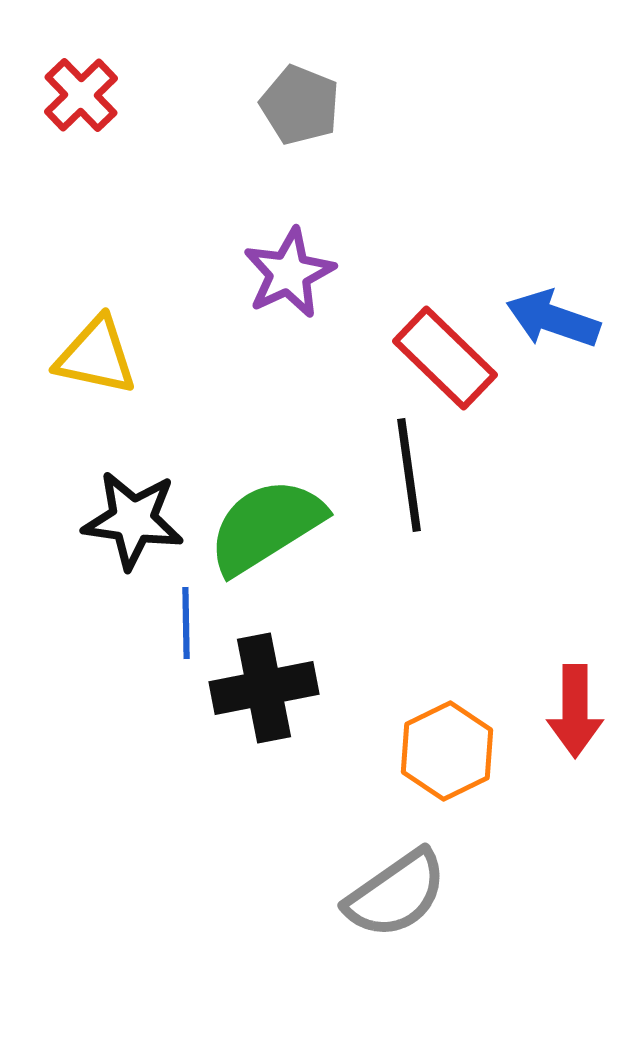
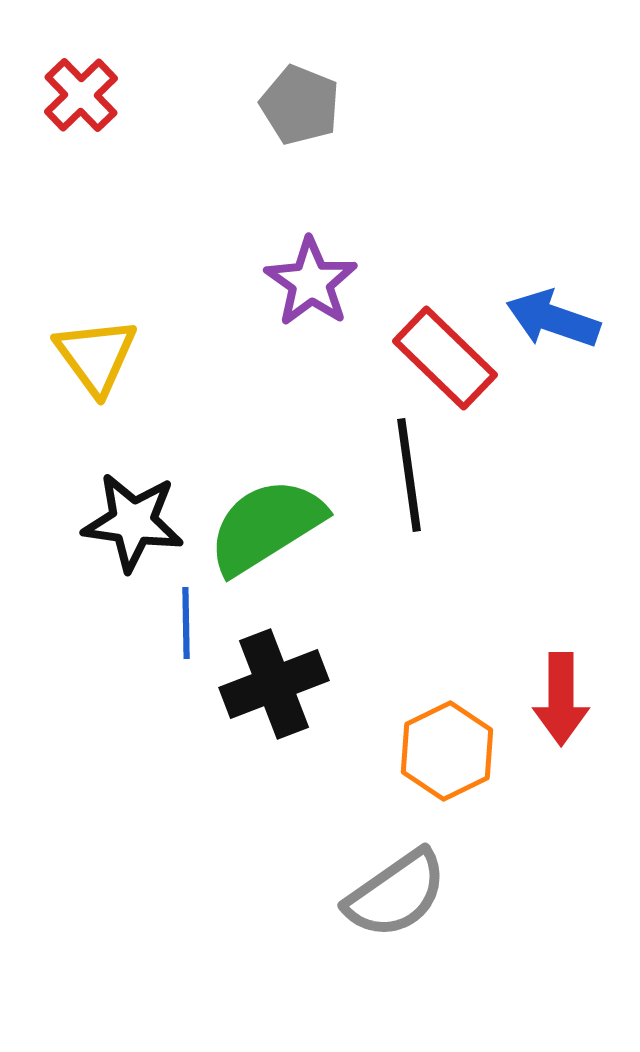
purple star: moved 22 px right, 9 px down; rotated 12 degrees counterclockwise
yellow triangle: rotated 42 degrees clockwise
black star: moved 2 px down
black cross: moved 10 px right, 4 px up; rotated 10 degrees counterclockwise
red arrow: moved 14 px left, 12 px up
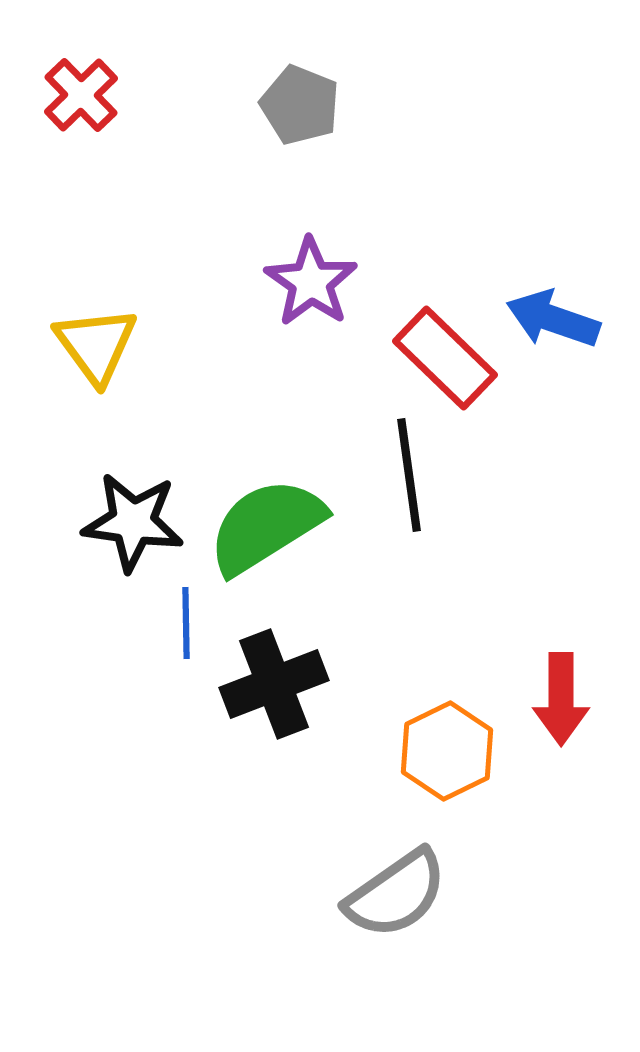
yellow triangle: moved 11 px up
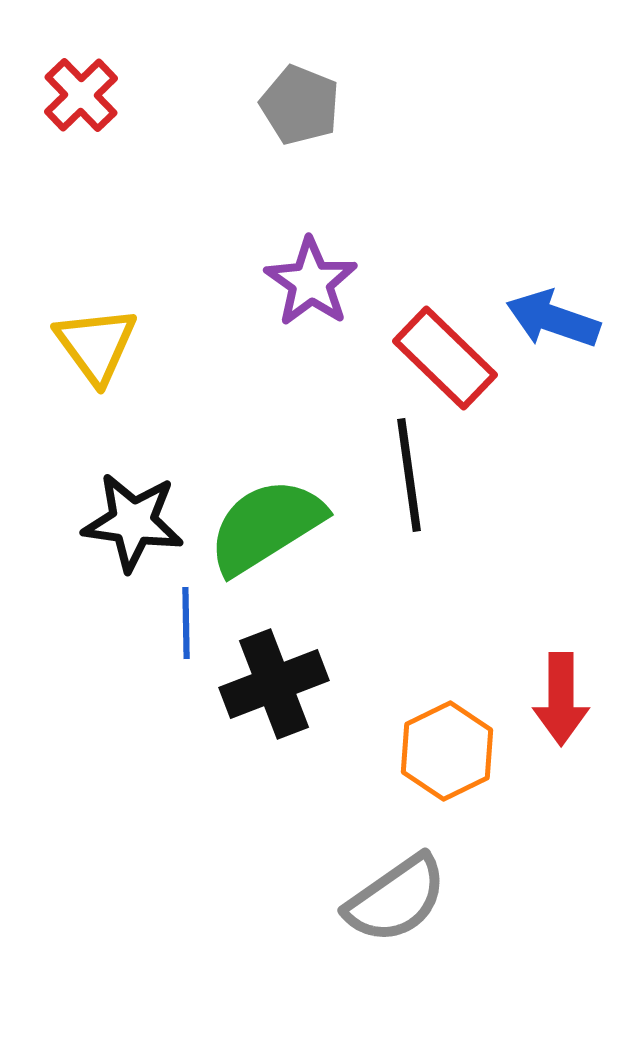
gray semicircle: moved 5 px down
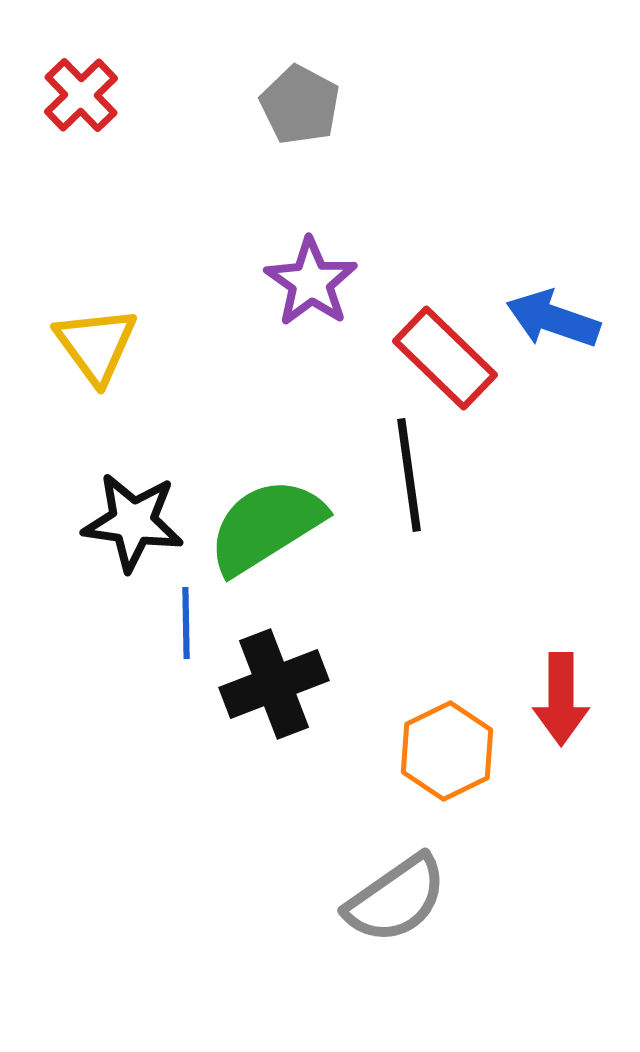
gray pentagon: rotated 6 degrees clockwise
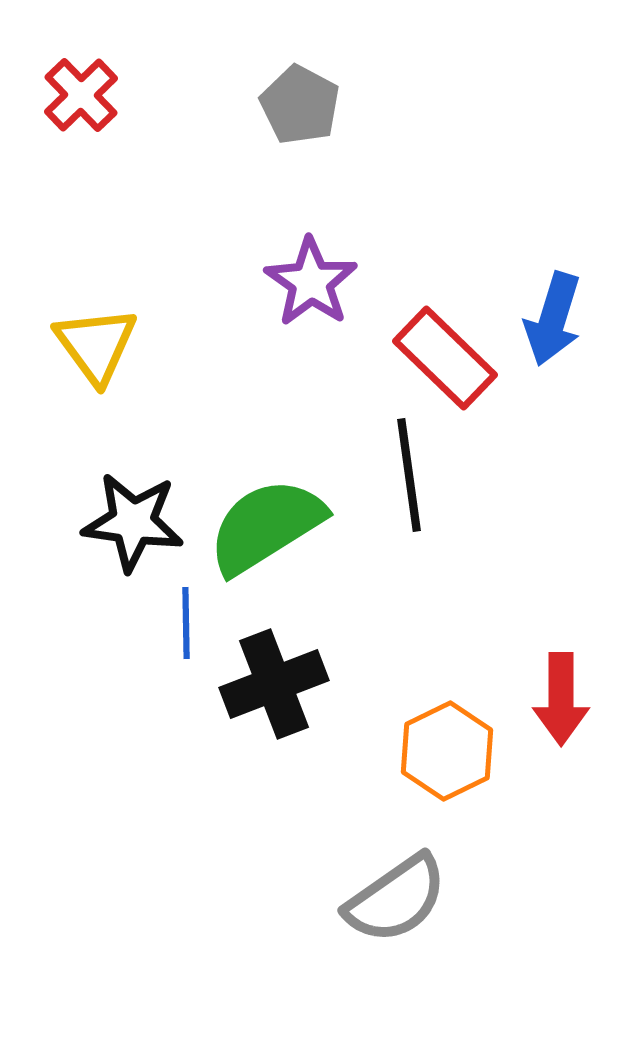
blue arrow: rotated 92 degrees counterclockwise
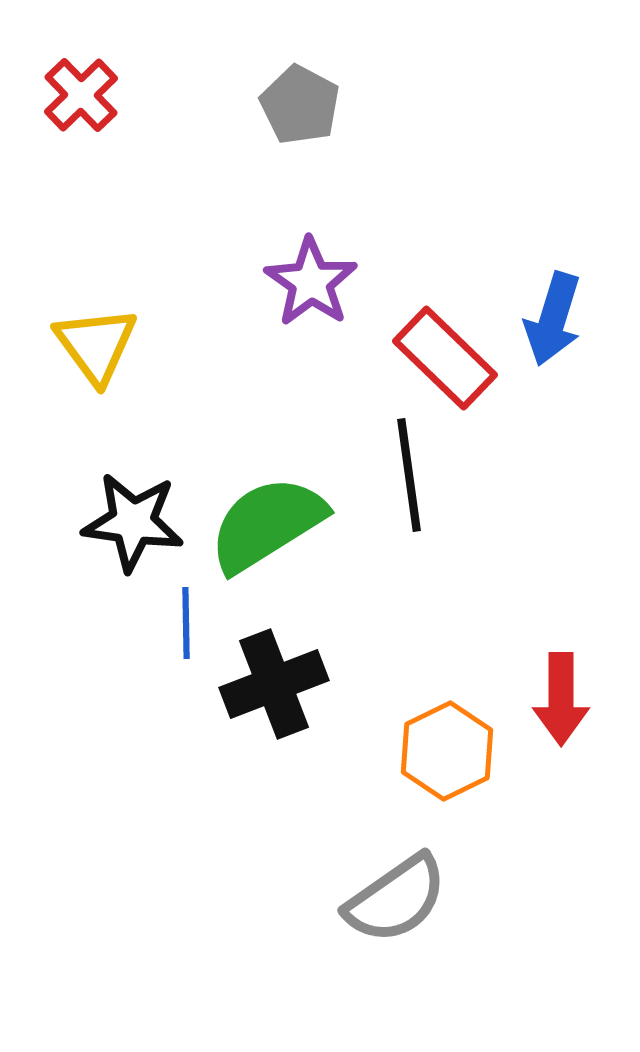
green semicircle: moved 1 px right, 2 px up
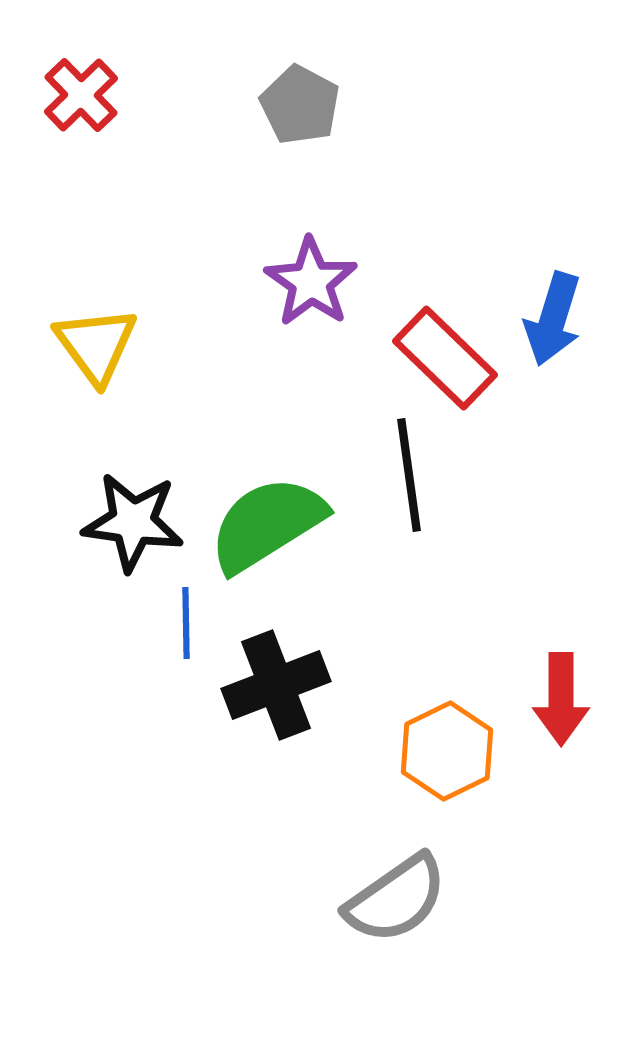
black cross: moved 2 px right, 1 px down
